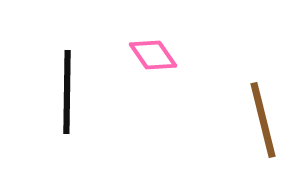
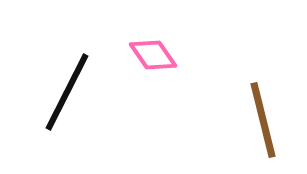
black line: rotated 26 degrees clockwise
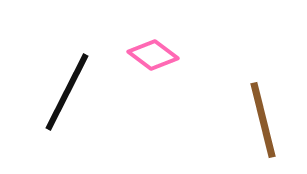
pink diamond: rotated 18 degrees counterclockwise
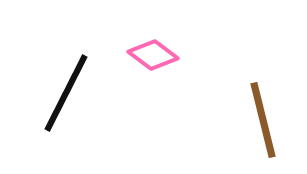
black line: moved 1 px left, 1 px down
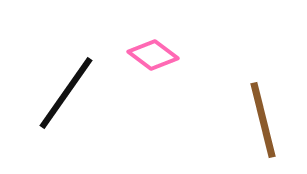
black line: rotated 8 degrees clockwise
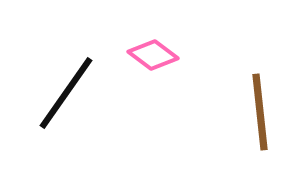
brown line: moved 3 px left, 8 px up; rotated 8 degrees clockwise
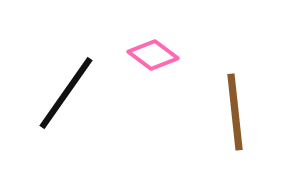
brown line: moved 25 px left
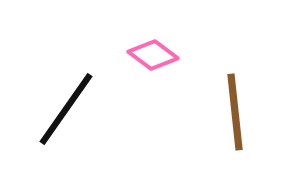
black line: moved 16 px down
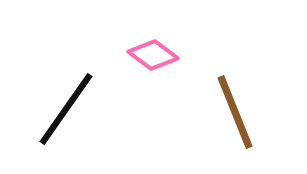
brown line: rotated 16 degrees counterclockwise
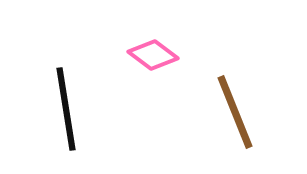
black line: rotated 44 degrees counterclockwise
